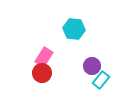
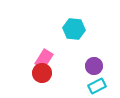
pink rectangle: moved 2 px down
purple circle: moved 2 px right
cyan rectangle: moved 4 px left, 6 px down; rotated 24 degrees clockwise
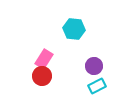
red circle: moved 3 px down
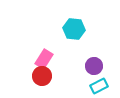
cyan rectangle: moved 2 px right
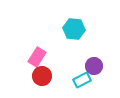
pink rectangle: moved 7 px left, 2 px up
cyan rectangle: moved 17 px left, 6 px up
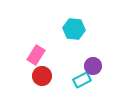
pink rectangle: moved 1 px left, 2 px up
purple circle: moved 1 px left
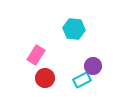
red circle: moved 3 px right, 2 px down
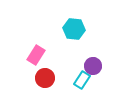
cyan rectangle: rotated 30 degrees counterclockwise
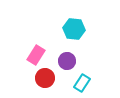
purple circle: moved 26 px left, 5 px up
cyan rectangle: moved 3 px down
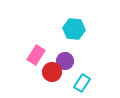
purple circle: moved 2 px left
red circle: moved 7 px right, 6 px up
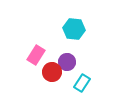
purple circle: moved 2 px right, 1 px down
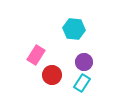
purple circle: moved 17 px right
red circle: moved 3 px down
